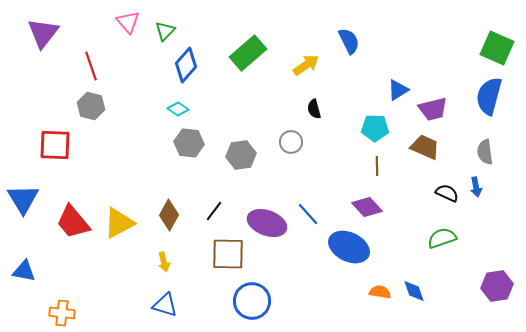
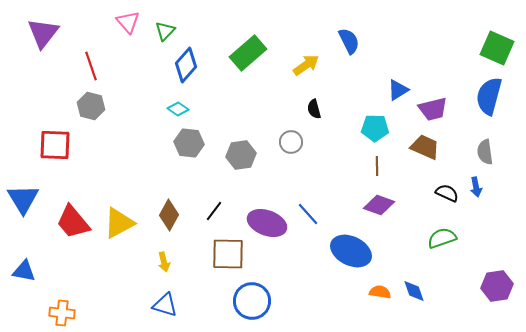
purple diamond at (367, 207): moved 12 px right, 2 px up; rotated 28 degrees counterclockwise
blue ellipse at (349, 247): moved 2 px right, 4 px down
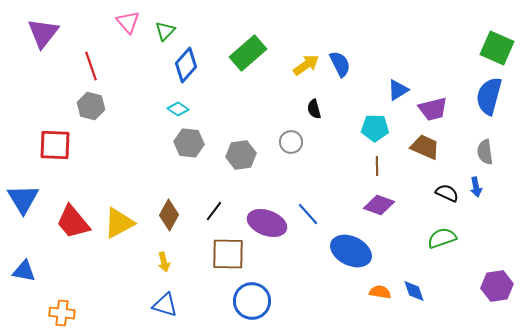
blue semicircle at (349, 41): moved 9 px left, 23 px down
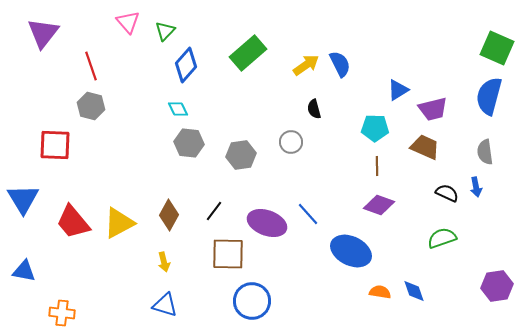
cyan diamond at (178, 109): rotated 30 degrees clockwise
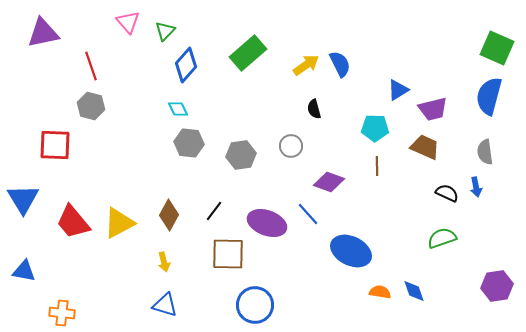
purple triangle at (43, 33): rotated 40 degrees clockwise
gray circle at (291, 142): moved 4 px down
purple diamond at (379, 205): moved 50 px left, 23 px up
blue circle at (252, 301): moved 3 px right, 4 px down
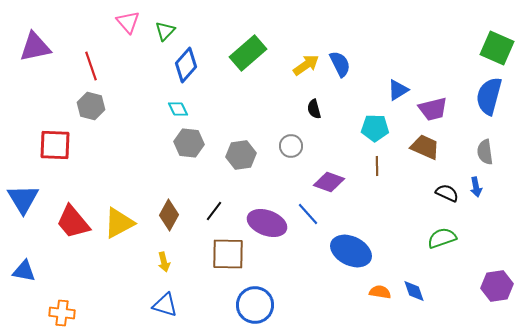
purple triangle at (43, 33): moved 8 px left, 14 px down
